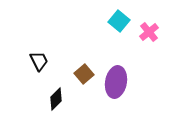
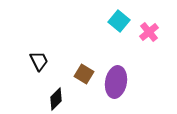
brown square: rotated 18 degrees counterclockwise
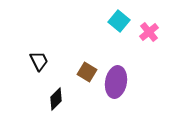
brown square: moved 3 px right, 2 px up
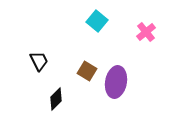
cyan square: moved 22 px left
pink cross: moved 3 px left
brown square: moved 1 px up
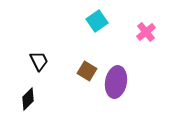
cyan square: rotated 15 degrees clockwise
black diamond: moved 28 px left
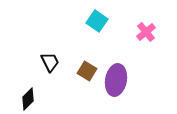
cyan square: rotated 20 degrees counterclockwise
black trapezoid: moved 11 px right, 1 px down
purple ellipse: moved 2 px up
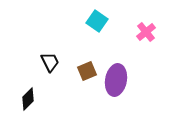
brown square: rotated 36 degrees clockwise
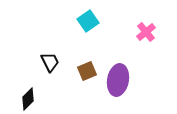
cyan square: moved 9 px left; rotated 20 degrees clockwise
purple ellipse: moved 2 px right
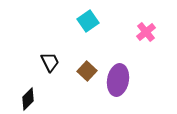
brown square: rotated 24 degrees counterclockwise
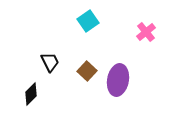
black diamond: moved 3 px right, 5 px up
